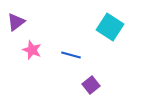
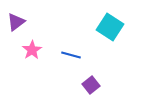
pink star: rotated 18 degrees clockwise
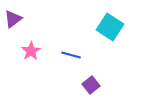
purple triangle: moved 3 px left, 3 px up
pink star: moved 1 px left, 1 px down
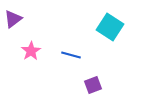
purple square: moved 2 px right; rotated 18 degrees clockwise
